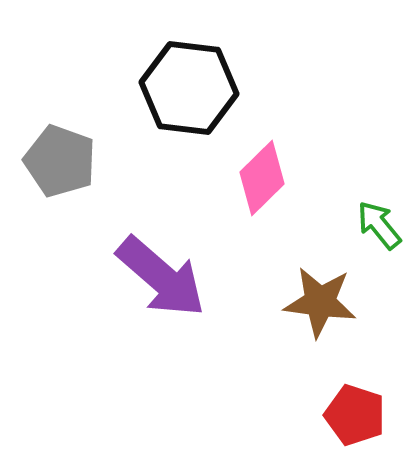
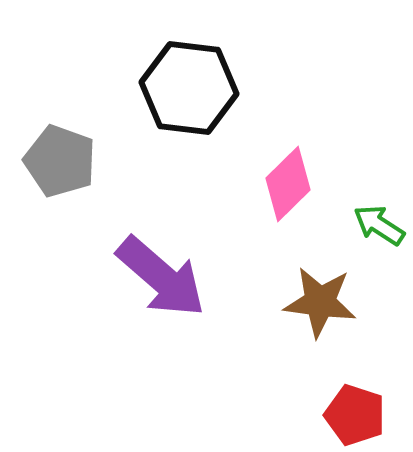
pink diamond: moved 26 px right, 6 px down
green arrow: rotated 18 degrees counterclockwise
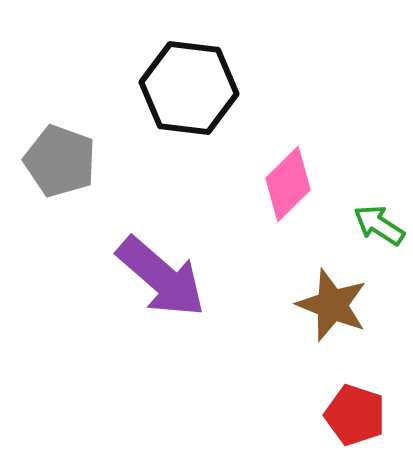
brown star: moved 12 px right, 3 px down; rotated 14 degrees clockwise
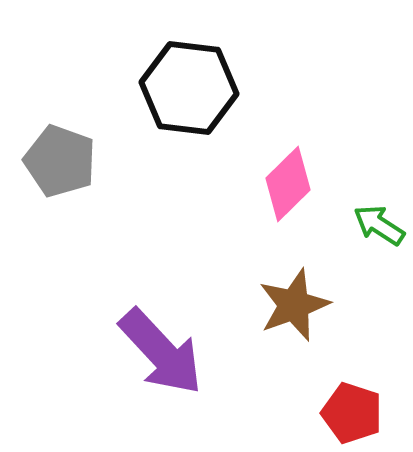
purple arrow: moved 75 px down; rotated 6 degrees clockwise
brown star: moved 38 px left; rotated 30 degrees clockwise
red pentagon: moved 3 px left, 2 px up
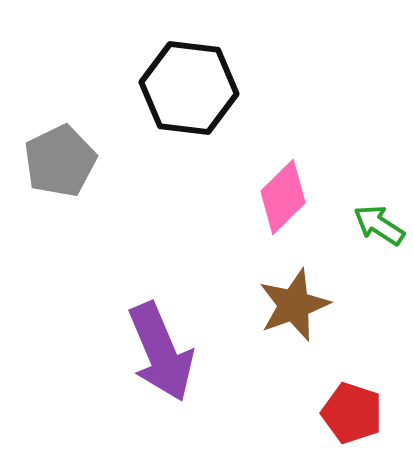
gray pentagon: rotated 26 degrees clockwise
pink diamond: moved 5 px left, 13 px down
purple arrow: rotated 20 degrees clockwise
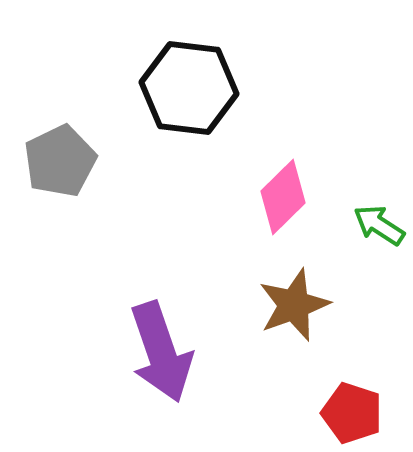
purple arrow: rotated 4 degrees clockwise
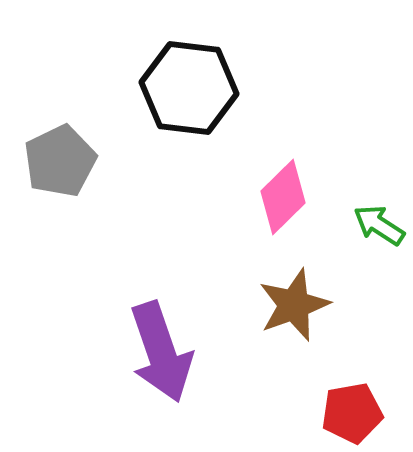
red pentagon: rotated 28 degrees counterclockwise
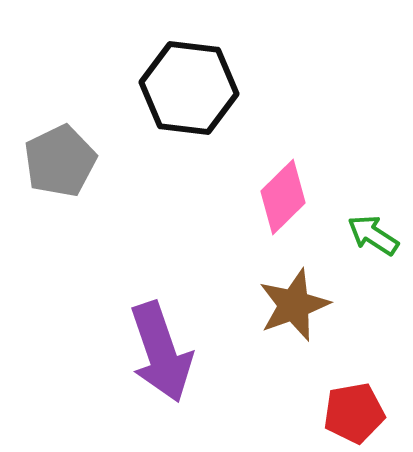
green arrow: moved 6 px left, 10 px down
red pentagon: moved 2 px right
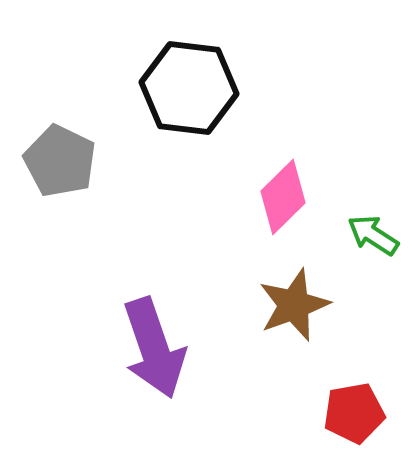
gray pentagon: rotated 20 degrees counterclockwise
purple arrow: moved 7 px left, 4 px up
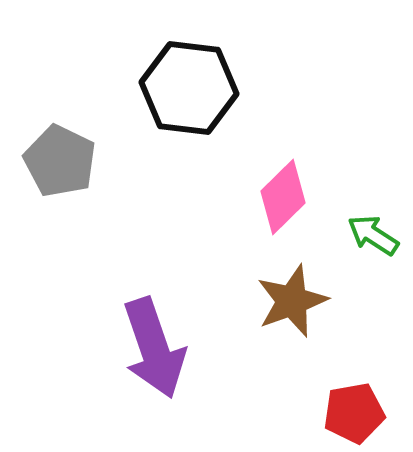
brown star: moved 2 px left, 4 px up
